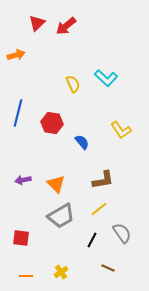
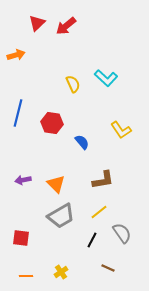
yellow line: moved 3 px down
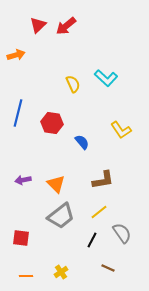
red triangle: moved 1 px right, 2 px down
gray trapezoid: rotated 8 degrees counterclockwise
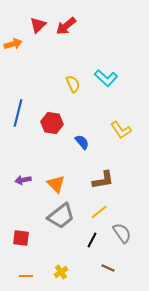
orange arrow: moved 3 px left, 11 px up
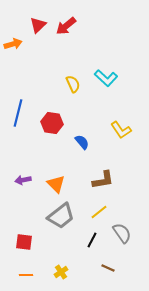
red square: moved 3 px right, 4 px down
orange line: moved 1 px up
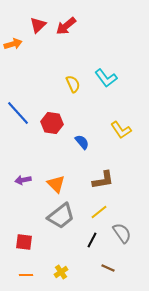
cyan L-shape: rotated 10 degrees clockwise
blue line: rotated 56 degrees counterclockwise
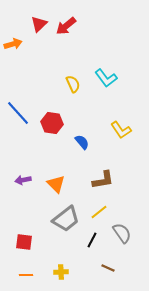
red triangle: moved 1 px right, 1 px up
gray trapezoid: moved 5 px right, 3 px down
yellow cross: rotated 32 degrees clockwise
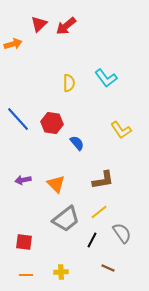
yellow semicircle: moved 4 px left, 1 px up; rotated 24 degrees clockwise
blue line: moved 6 px down
blue semicircle: moved 5 px left, 1 px down
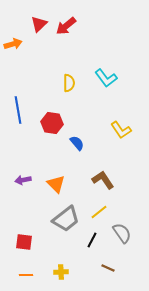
blue line: moved 9 px up; rotated 32 degrees clockwise
brown L-shape: rotated 115 degrees counterclockwise
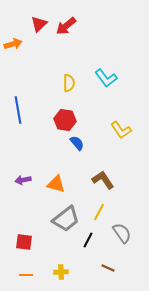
red hexagon: moved 13 px right, 3 px up
orange triangle: rotated 30 degrees counterclockwise
yellow line: rotated 24 degrees counterclockwise
black line: moved 4 px left
